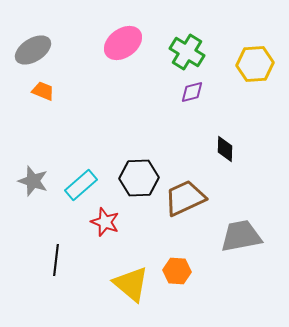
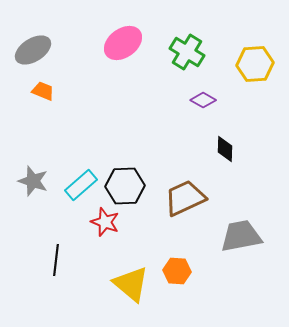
purple diamond: moved 11 px right, 8 px down; rotated 45 degrees clockwise
black hexagon: moved 14 px left, 8 px down
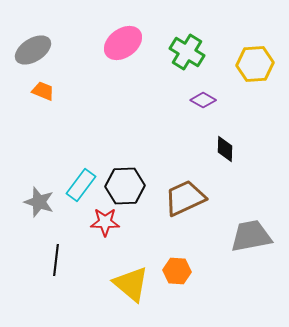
gray star: moved 6 px right, 21 px down
cyan rectangle: rotated 12 degrees counterclockwise
red star: rotated 20 degrees counterclockwise
gray trapezoid: moved 10 px right
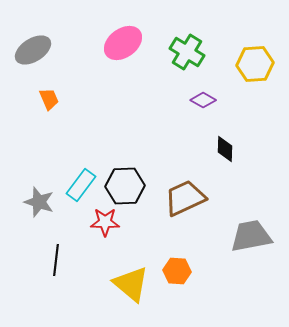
orange trapezoid: moved 6 px right, 8 px down; rotated 45 degrees clockwise
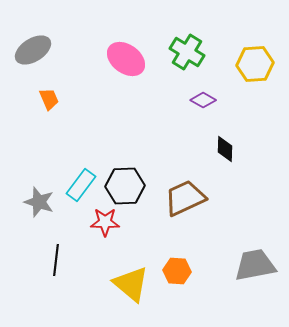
pink ellipse: moved 3 px right, 16 px down; rotated 72 degrees clockwise
gray trapezoid: moved 4 px right, 29 px down
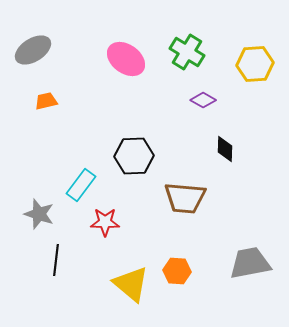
orange trapezoid: moved 3 px left, 2 px down; rotated 80 degrees counterclockwise
black hexagon: moved 9 px right, 30 px up
brown trapezoid: rotated 150 degrees counterclockwise
gray star: moved 12 px down
gray trapezoid: moved 5 px left, 2 px up
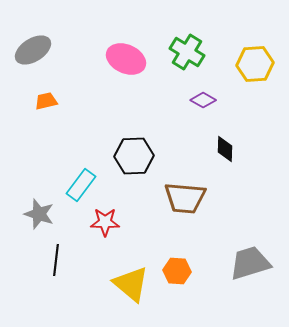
pink ellipse: rotated 12 degrees counterclockwise
gray trapezoid: rotated 6 degrees counterclockwise
